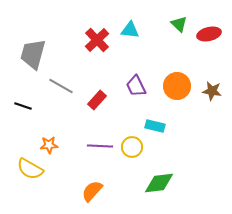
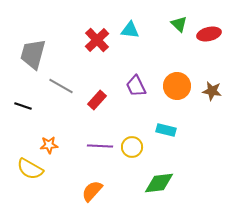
cyan rectangle: moved 11 px right, 4 px down
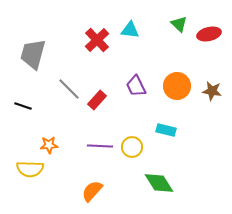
gray line: moved 8 px right, 3 px down; rotated 15 degrees clockwise
yellow semicircle: rotated 28 degrees counterclockwise
green diamond: rotated 64 degrees clockwise
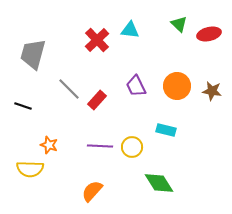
orange star: rotated 24 degrees clockwise
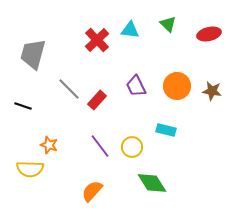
green triangle: moved 11 px left
purple line: rotated 50 degrees clockwise
green diamond: moved 7 px left
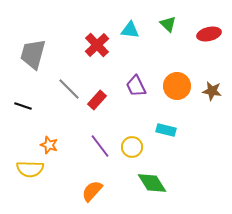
red cross: moved 5 px down
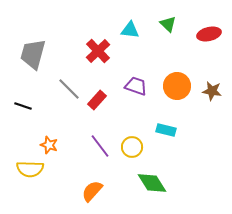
red cross: moved 1 px right, 6 px down
purple trapezoid: rotated 135 degrees clockwise
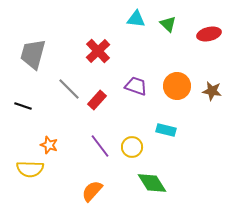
cyan triangle: moved 6 px right, 11 px up
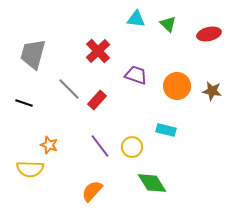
purple trapezoid: moved 11 px up
black line: moved 1 px right, 3 px up
